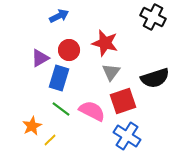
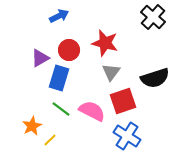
black cross: rotated 15 degrees clockwise
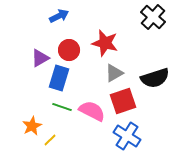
gray triangle: moved 3 px right, 1 px down; rotated 24 degrees clockwise
green line: moved 1 px right, 2 px up; rotated 18 degrees counterclockwise
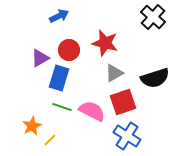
red square: moved 1 px down
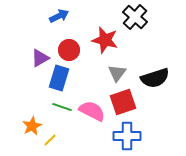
black cross: moved 18 px left
red star: moved 3 px up
gray triangle: moved 3 px right; rotated 24 degrees counterclockwise
blue cross: rotated 32 degrees counterclockwise
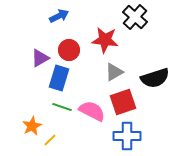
red star: rotated 8 degrees counterclockwise
gray triangle: moved 3 px left, 1 px up; rotated 24 degrees clockwise
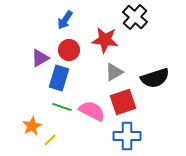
blue arrow: moved 6 px right, 4 px down; rotated 150 degrees clockwise
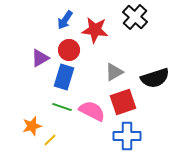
red star: moved 10 px left, 10 px up
blue rectangle: moved 5 px right, 1 px up
orange star: rotated 12 degrees clockwise
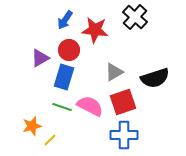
pink semicircle: moved 2 px left, 5 px up
blue cross: moved 3 px left, 1 px up
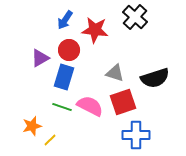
gray triangle: moved 1 px right, 1 px down; rotated 48 degrees clockwise
blue cross: moved 12 px right
